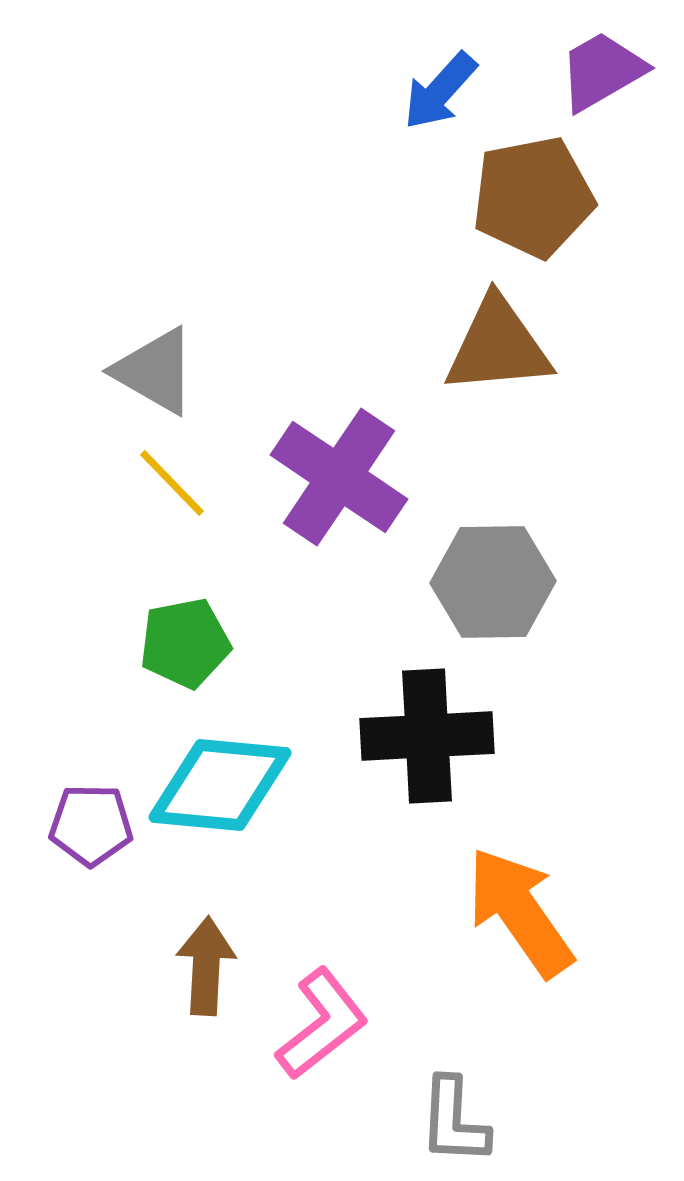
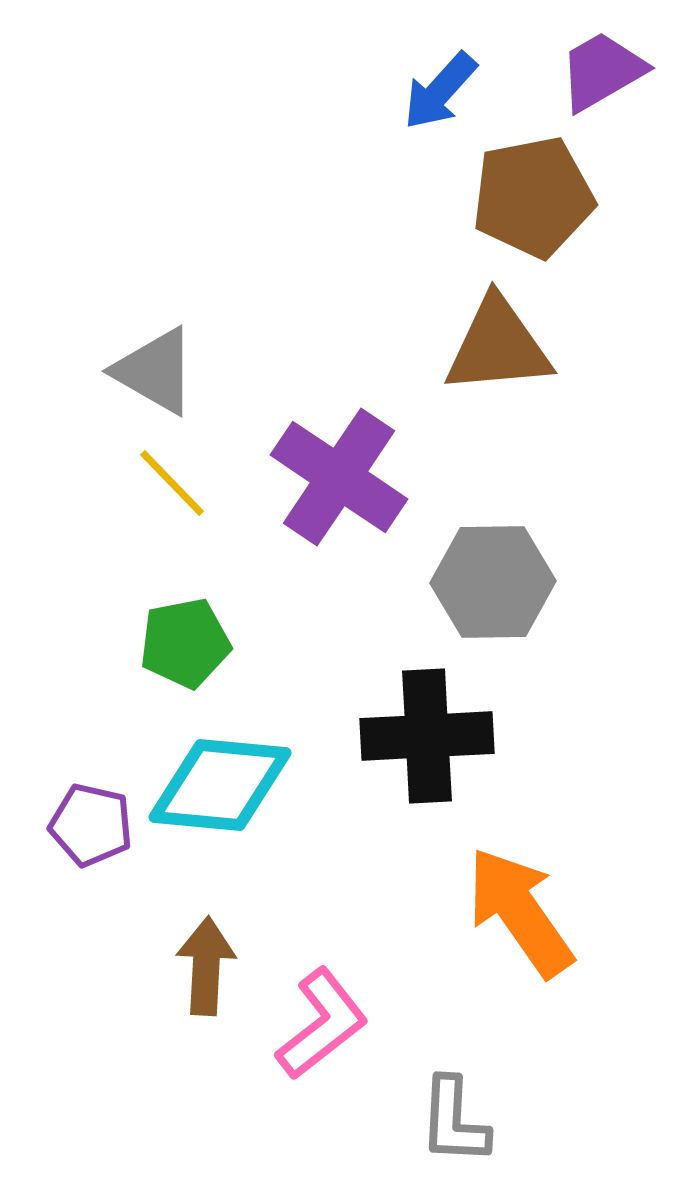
purple pentagon: rotated 12 degrees clockwise
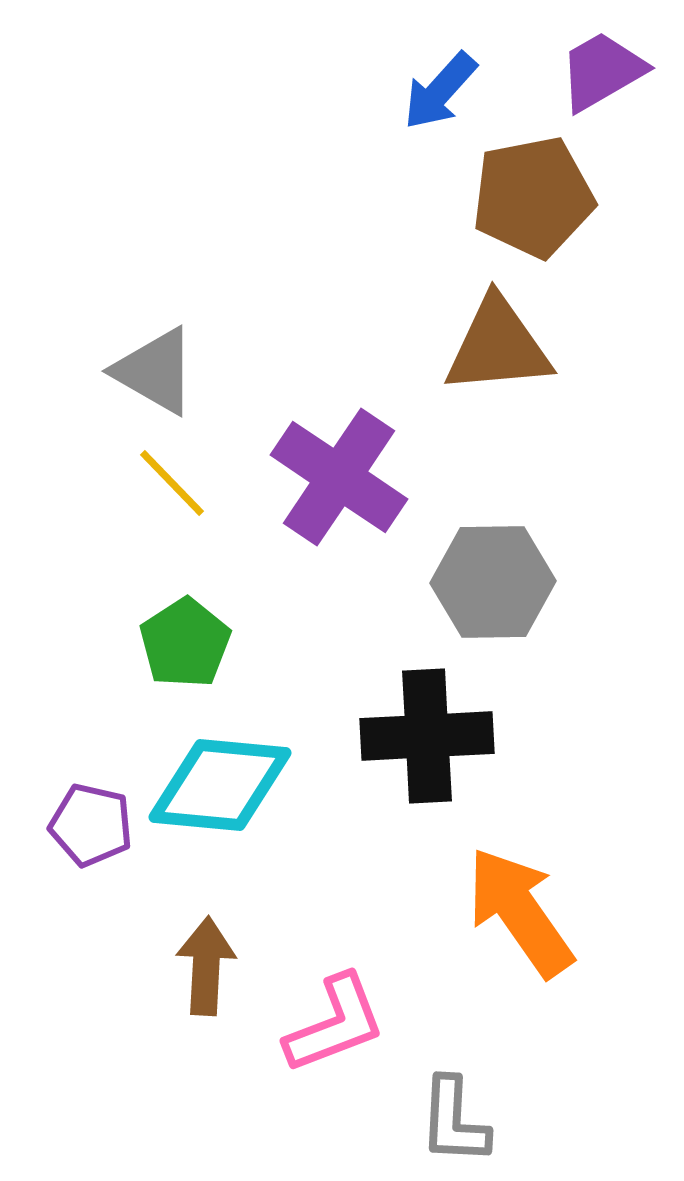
green pentagon: rotated 22 degrees counterclockwise
pink L-shape: moved 13 px right; rotated 17 degrees clockwise
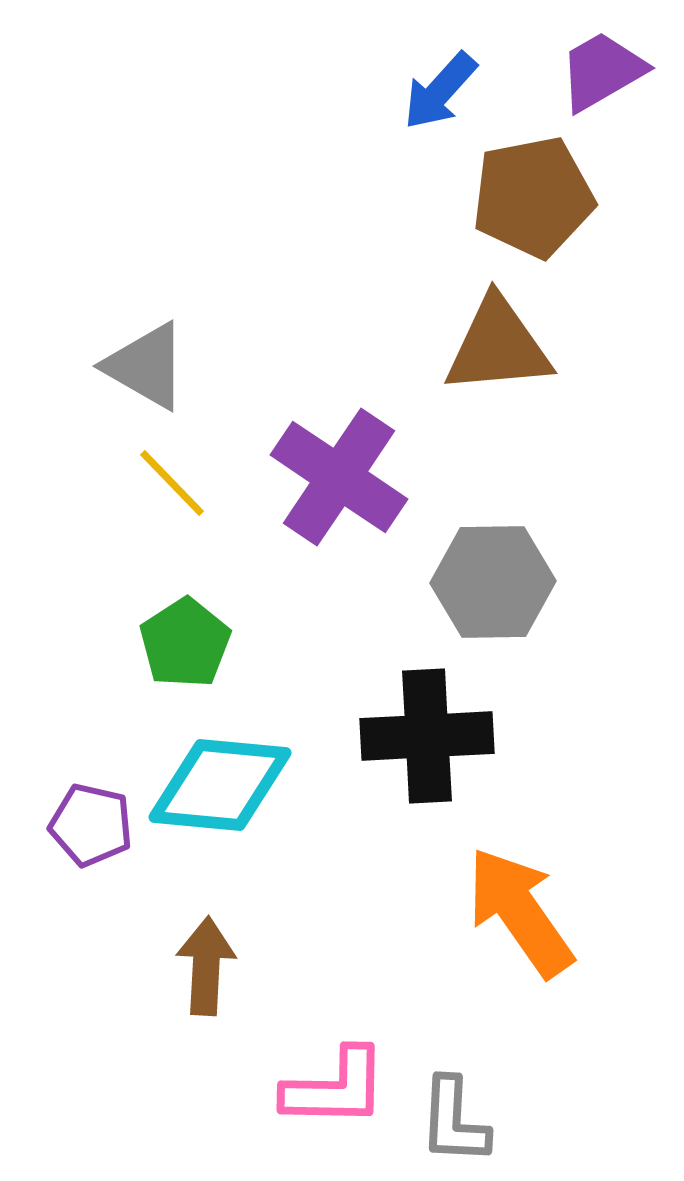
gray triangle: moved 9 px left, 5 px up
pink L-shape: moved 64 px down; rotated 22 degrees clockwise
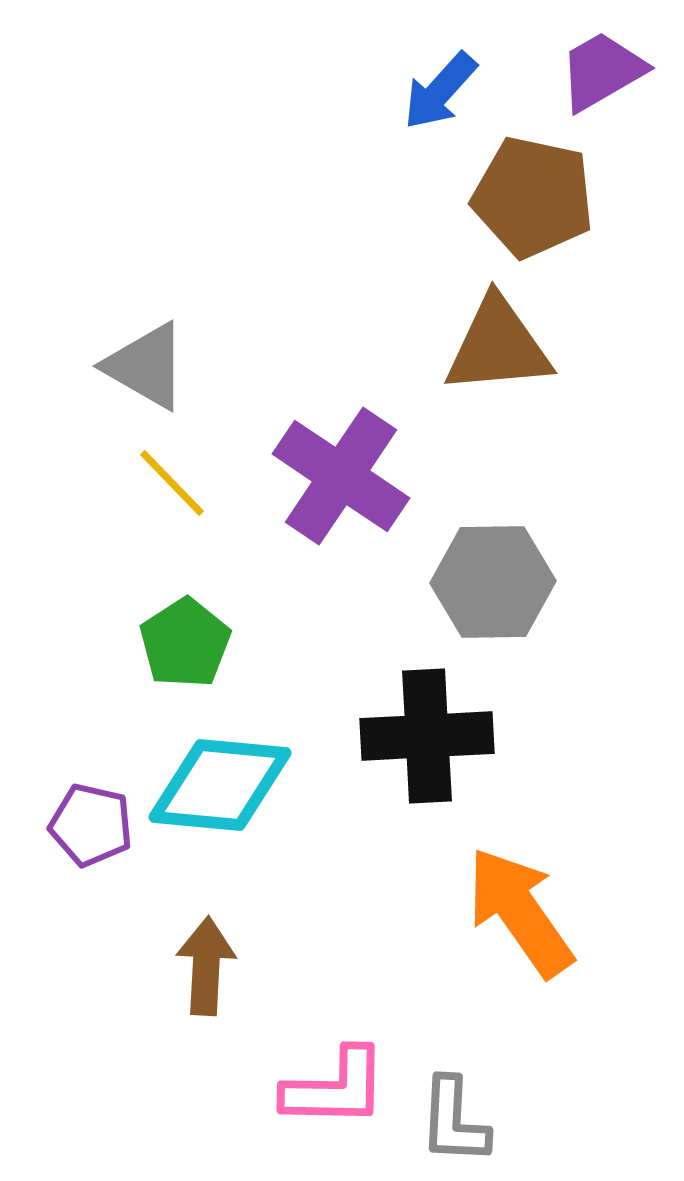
brown pentagon: rotated 23 degrees clockwise
purple cross: moved 2 px right, 1 px up
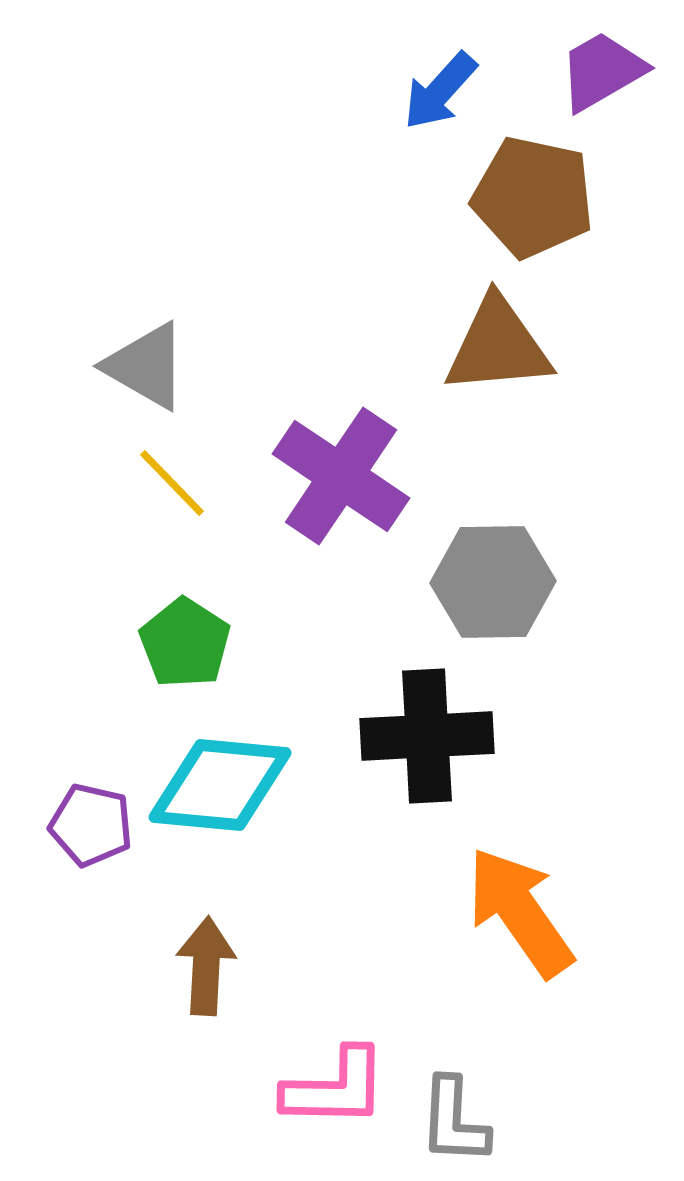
green pentagon: rotated 6 degrees counterclockwise
